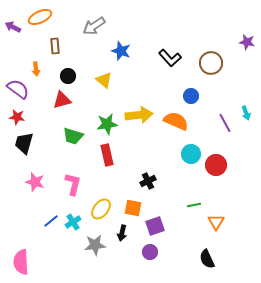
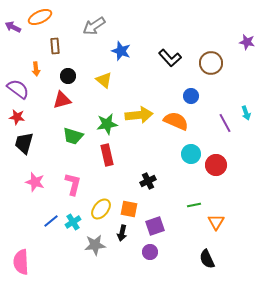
orange square: moved 4 px left, 1 px down
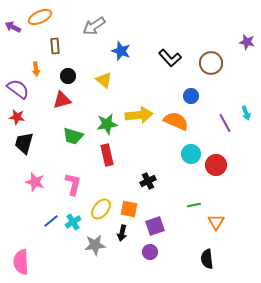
black semicircle: rotated 18 degrees clockwise
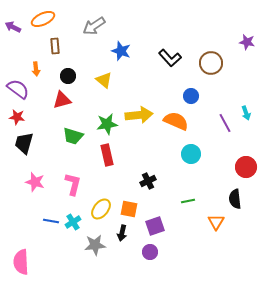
orange ellipse: moved 3 px right, 2 px down
red circle: moved 30 px right, 2 px down
green line: moved 6 px left, 4 px up
blue line: rotated 49 degrees clockwise
black semicircle: moved 28 px right, 60 px up
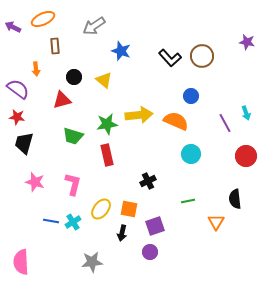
brown circle: moved 9 px left, 7 px up
black circle: moved 6 px right, 1 px down
red circle: moved 11 px up
gray star: moved 3 px left, 17 px down
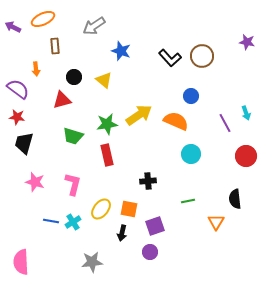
yellow arrow: rotated 28 degrees counterclockwise
black cross: rotated 21 degrees clockwise
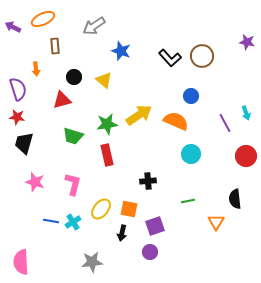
purple semicircle: rotated 35 degrees clockwise
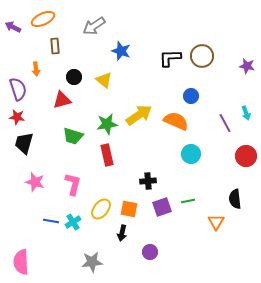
purple star: moved 24 px down
black L-shape: rotated 130 degrees clockwise
purple square: moved 7 px right, 19 px up
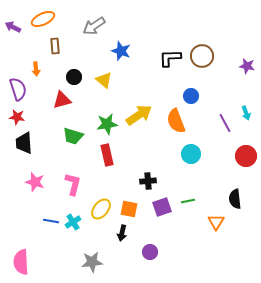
orange semicircle: rotated 135 degrees counterclockwise
black trapezoid: rotated 20 degrees counterclockwise
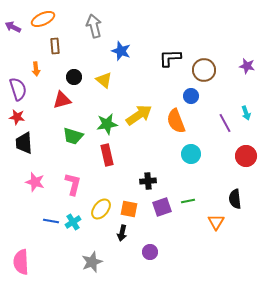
gray arrow: rotated 110 degrees clockwise
brown circle: moved 2 px right, 14 px down
gray star: rotated 15 degrees counterclockwise
